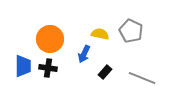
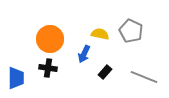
blue trapezoid: moved 7 px left, 12 px down
gray line: moved 2 px right, 1 px up
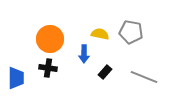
gray pentagon: moved 1 px down; rotated 15 degrees counterclockwise
blue arrow: rotated 24 degrees counterclockwise
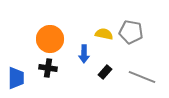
yellow semicircle: moved 4 px right
gray line: moved 2 px left
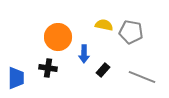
yellow semicircle: moved 9 px up
orange circle: moved 8 px right, 2 px up
black rectangle: moved 2 px left, 2 px up
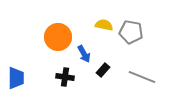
blue arrow: rotated 30 degrees counterclockwise
black cross: moved 17 px right, 9 px down
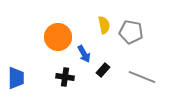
yellow semicircle: rotated 66 degrees clockwise
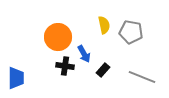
black cross: moved 11 px up
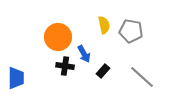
gray pentagon: moved 1 px up
black rectangle: moved 1 px down
gray line: rotated 20 degrees clockwise
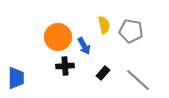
blue arrow: moved 8 px up
black cross: rotated 12 degrees counterclockwise
black rectangle: moved 2 px down
gray line: moved 4 px left, 3 px down
